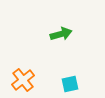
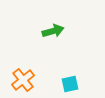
green arrow: moved 8 px left, 3 px up
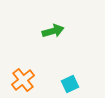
cyan square: rotated 12 degrees counterclockwise
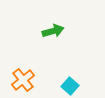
cyan square: moved 2 px down; rotated 24 degrees counterclockwise
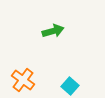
orange cross: rotated 15 degrees counterclockwise
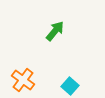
green arrow: moved 2 px right; rotated 35 degrees counterclockwise
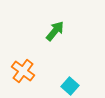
orange cross: moved 9 px up
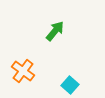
cyan square: moved 1 px up
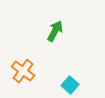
green arrow: rotated 10 degrees counterclockwise
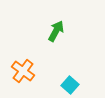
green arrow: moved 1 px right
